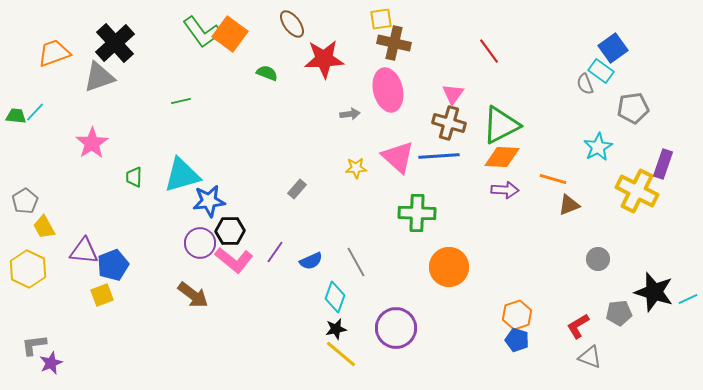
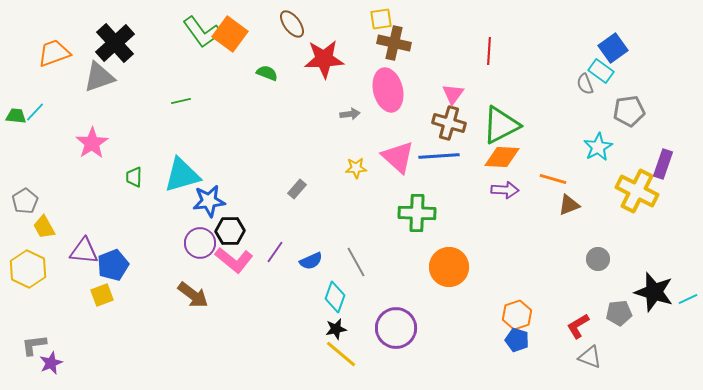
red line at (489, 51): rotated 40 degrees clockwise
gray pentagon at (633, 108): moved 4 px left, 3 px down
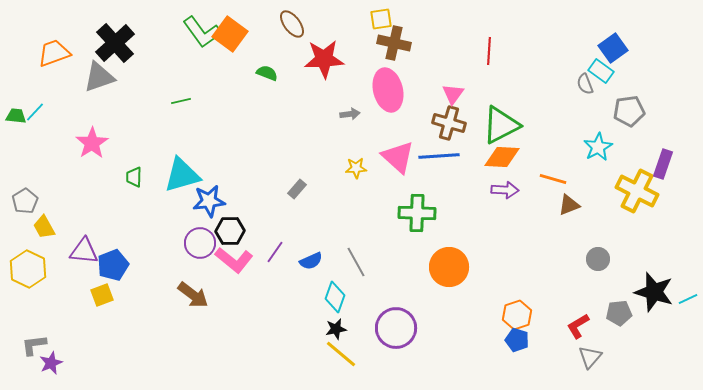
gray triangle at (590, 357): rotated 50 degrees clockwise
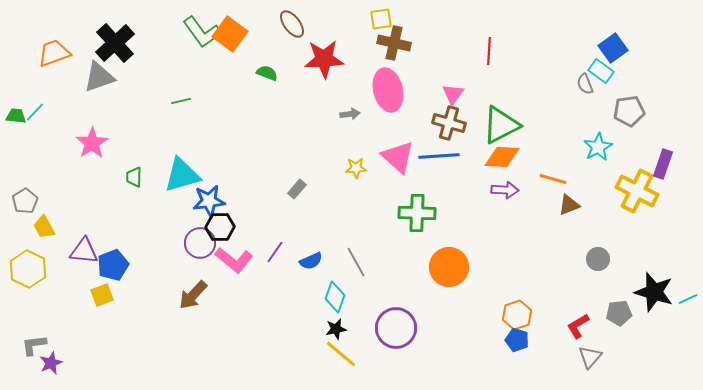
black hexagon at (230, 231): moved 10 px left, 4 px up
brown arrow at (193, 295): rotated 96 degrees clockwise
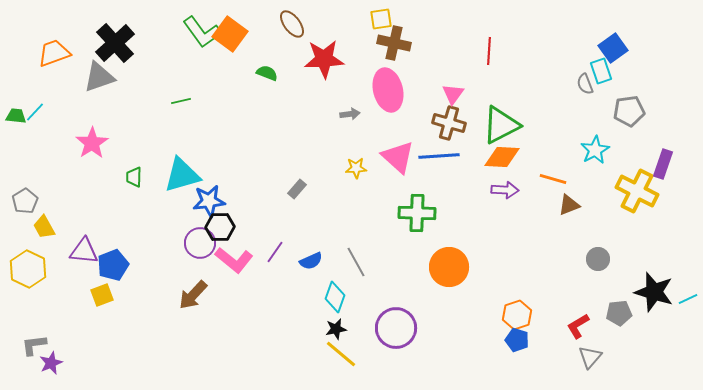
cyan rectangle at (601, 71): rotated 35 degrees clockwise
cyan star at (598, 147): moved 3 px left, 3 px down
